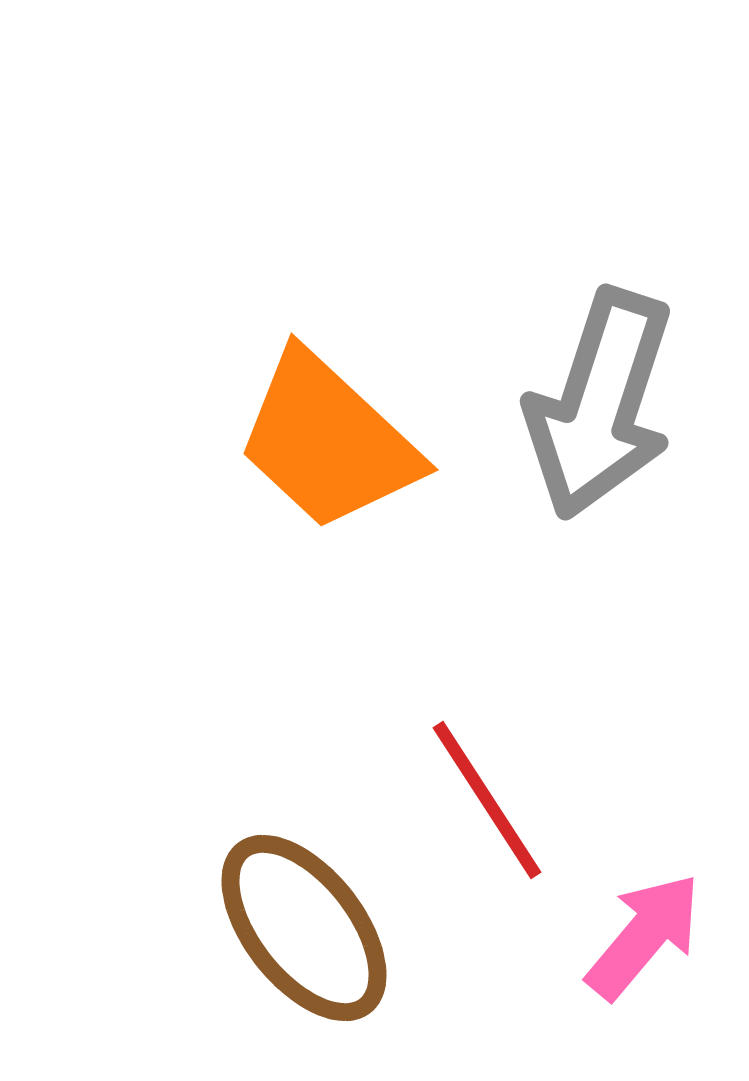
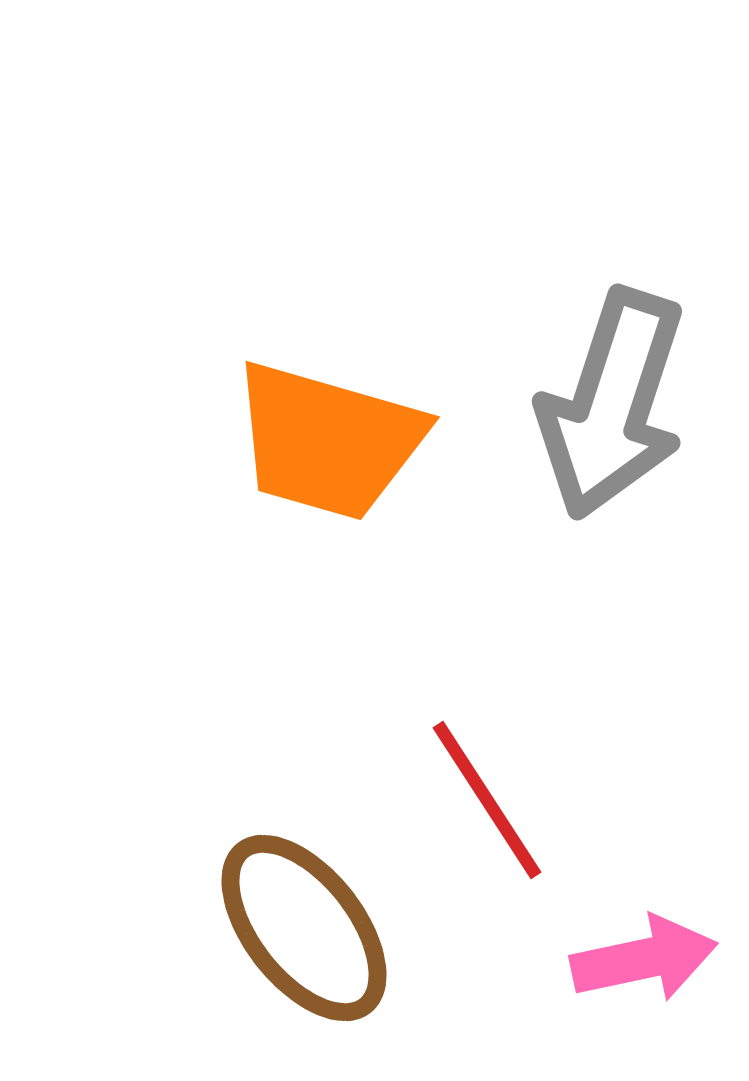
gray arrow: moved 12 px right
orange trapezoid: rotated 27 degrees counterclockwise
pink arrow: moved 23 px down; rotated 38 degrees clockwise
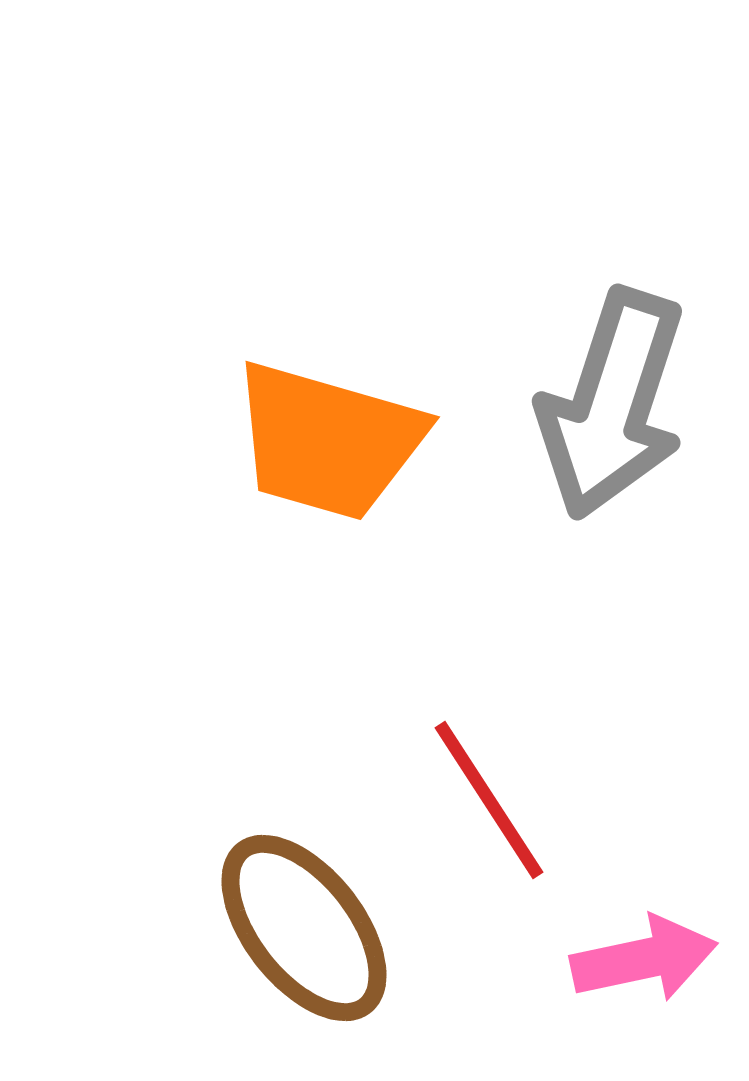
red line: moved 2 px right
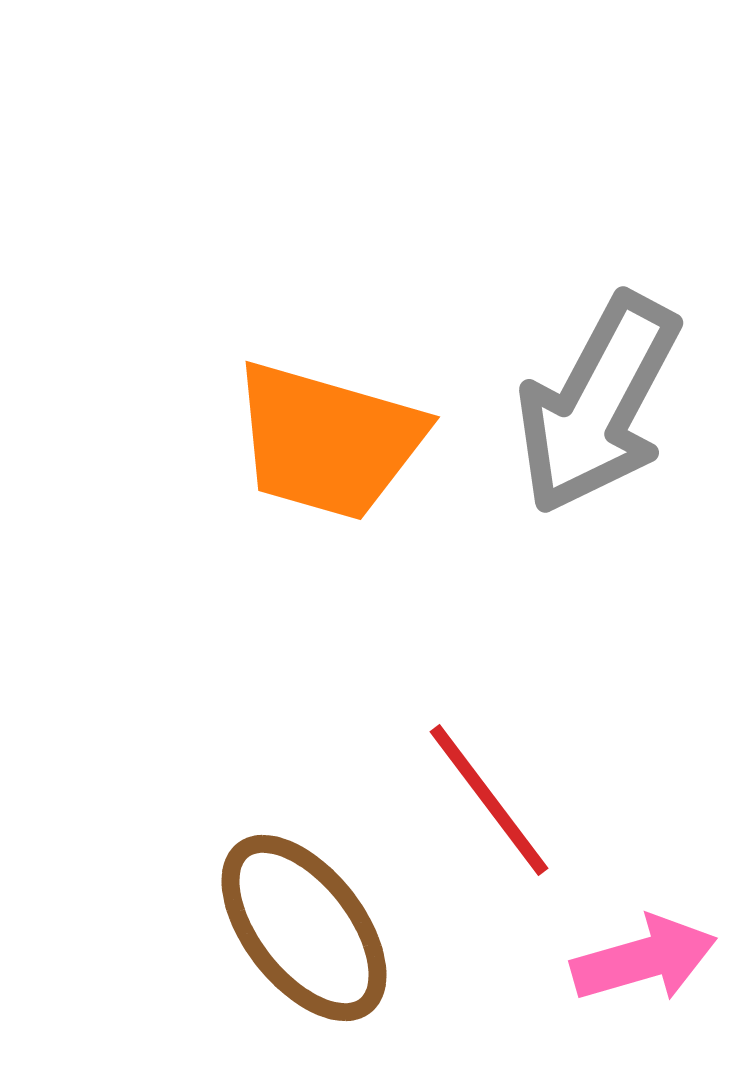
gray arrow: moved 14 px left; rotated 10 degrees clockwise
red line: rotated 4 degrees counterclockwise
pink arrow: rotated 4 degrees counterclockwise
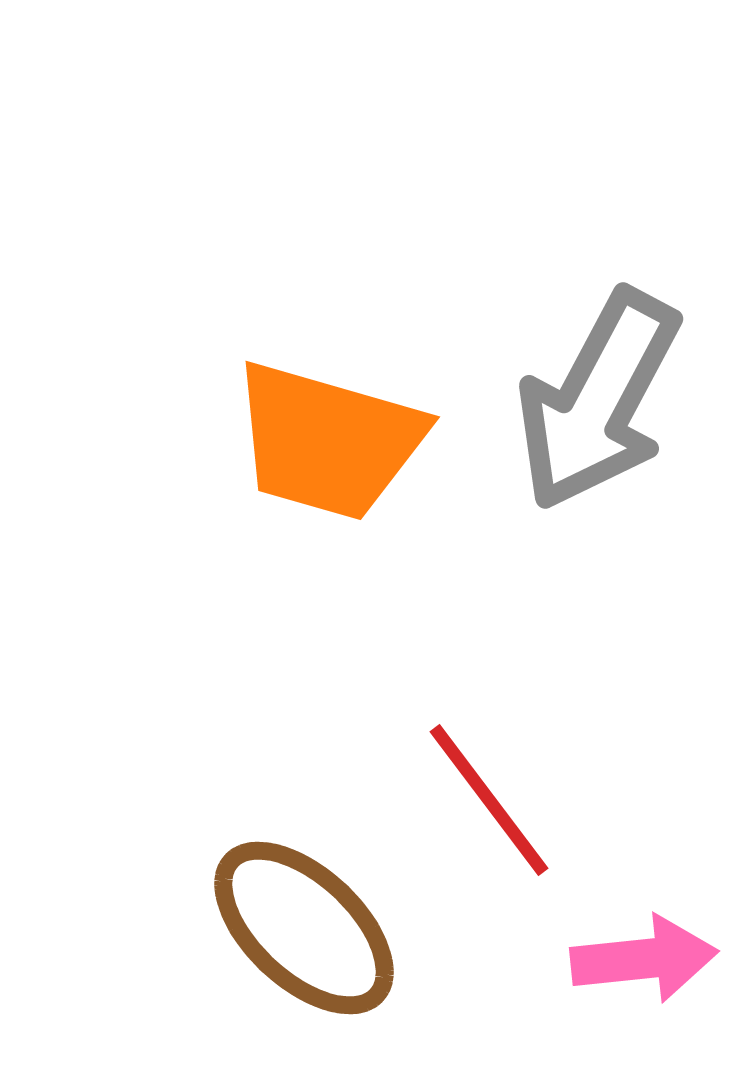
gray arrow: moved 4 px up
brown ellipse: rotated 9 degrees counterclockwise
pink arrow: rotated 10 degrees clockwise
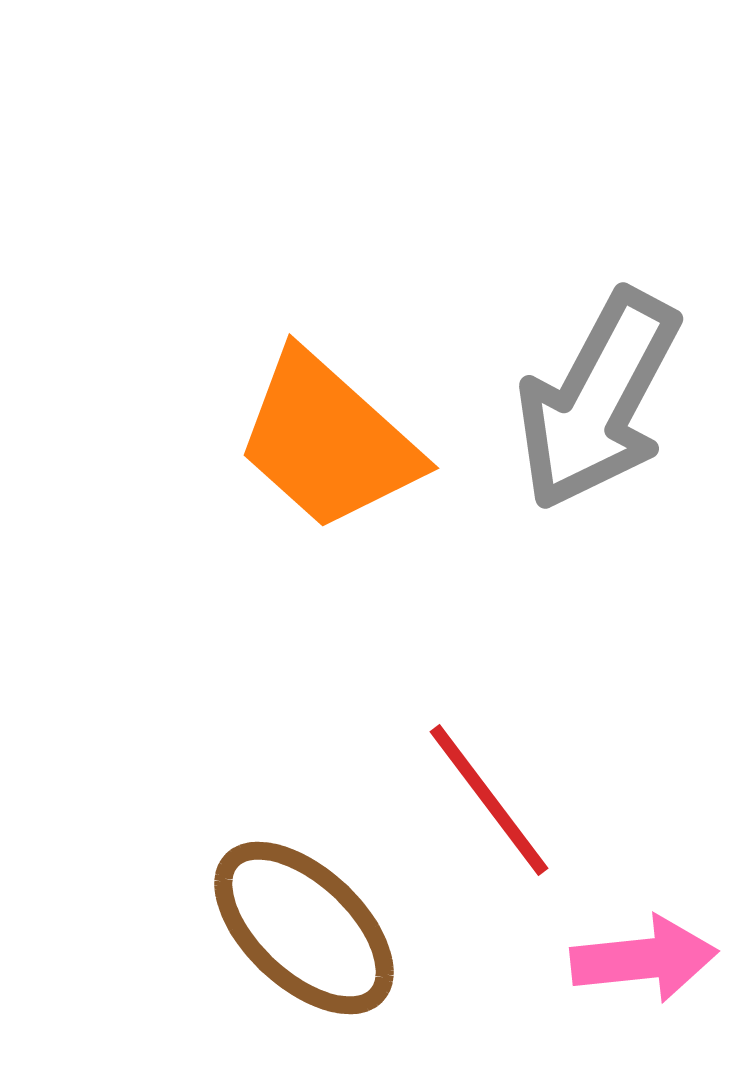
orange trapezoid: rotated 26 degrees clockwise
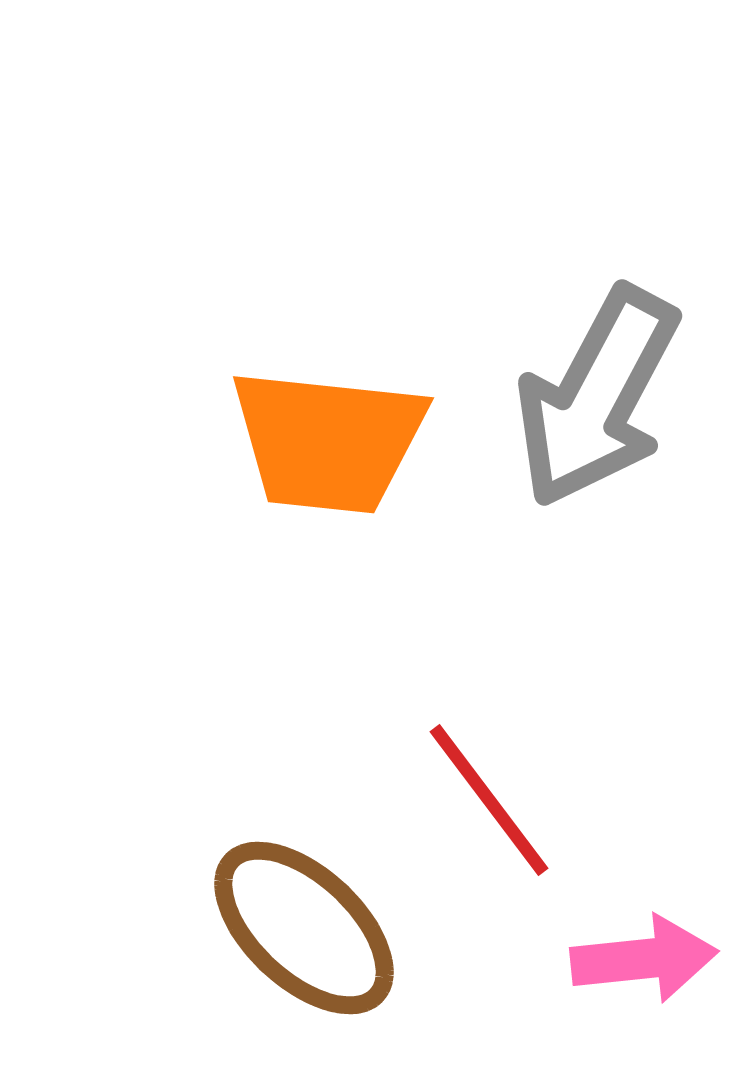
gray arrow: moved 1 px left, 3 px up
orange trapezoid: rotated 36 degrees counterclockwise
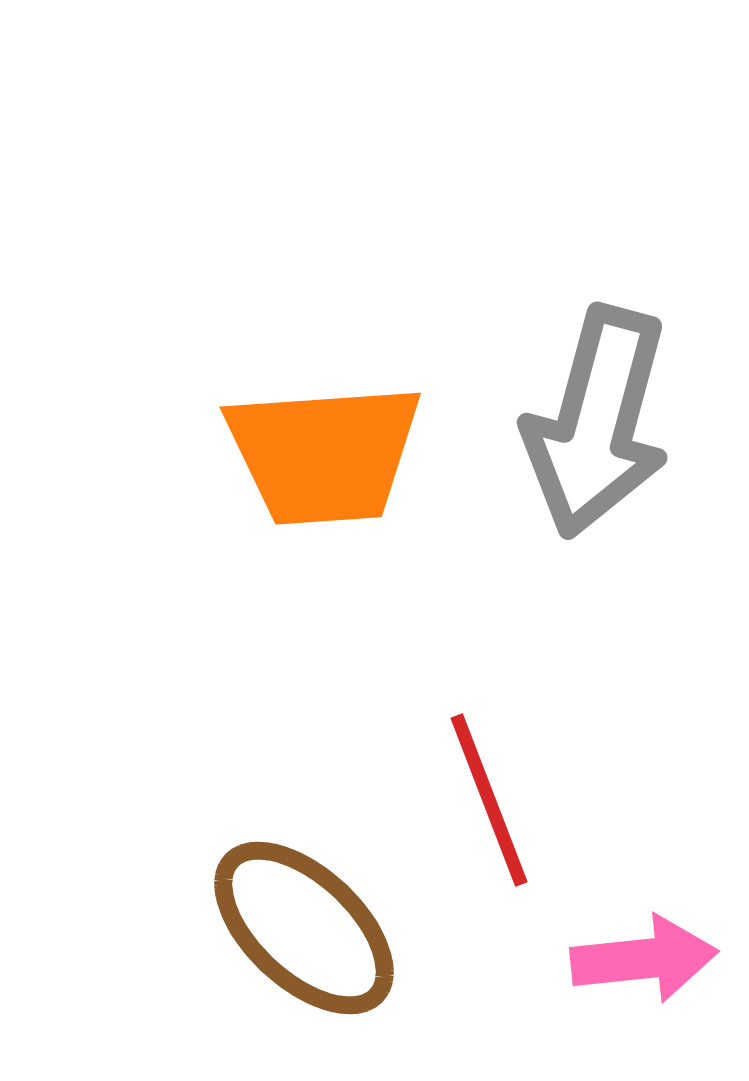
gray arrow: moved 25 px down; rotated 13 degrees counterclockwise
orange trapezoid: moved 4 px left, 13 px down; rotated 10 degrees counterclockwise
red line: rotated 16 degrees clockwise
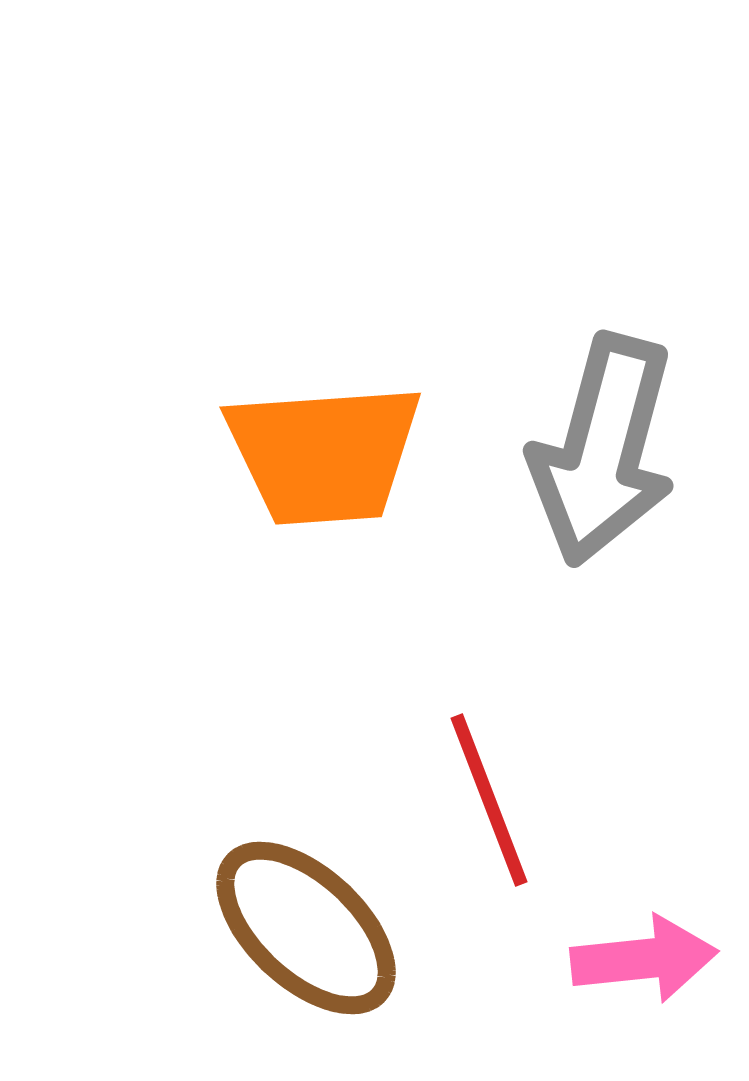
gray arrow: moved 6 px right, 28 px down
brown ellipse: moved 2 px right
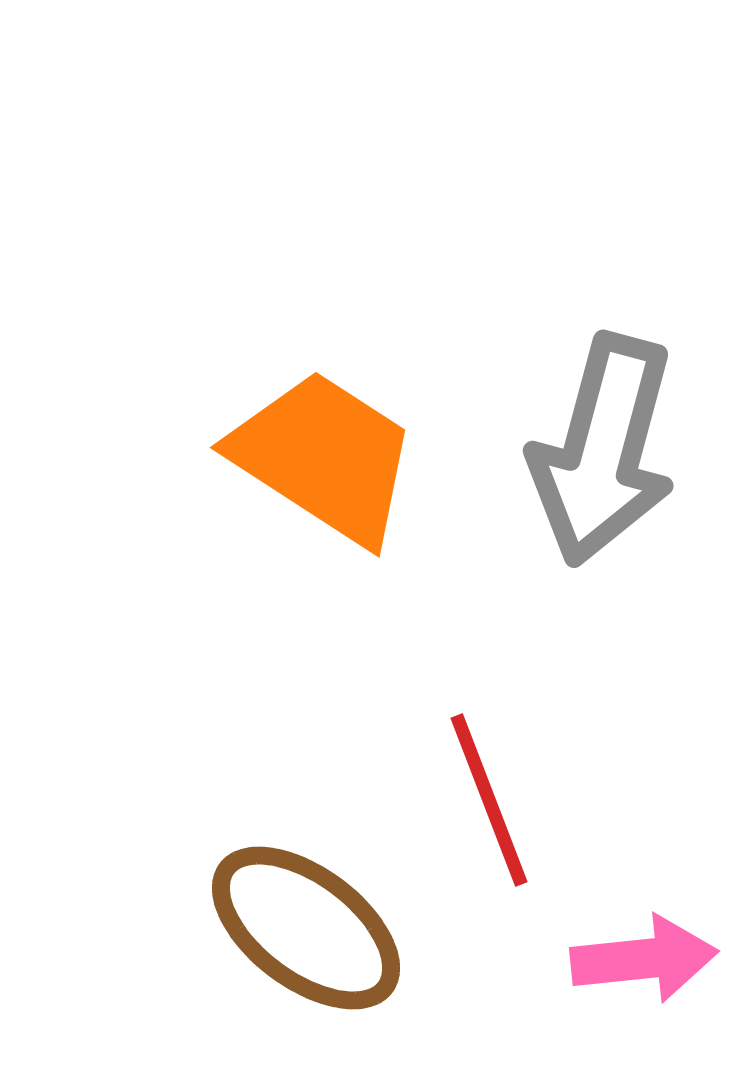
orange trapezoid: moved 3 px down; rotated 143 degrees counterclockwise
brown ellipse: rotated 6 degrees counterclockwise
